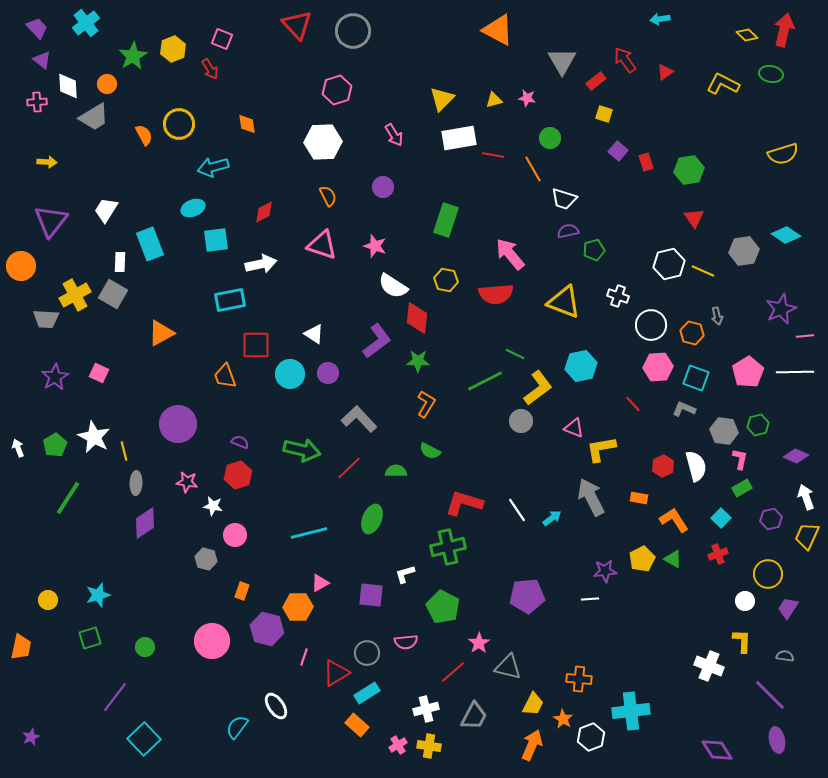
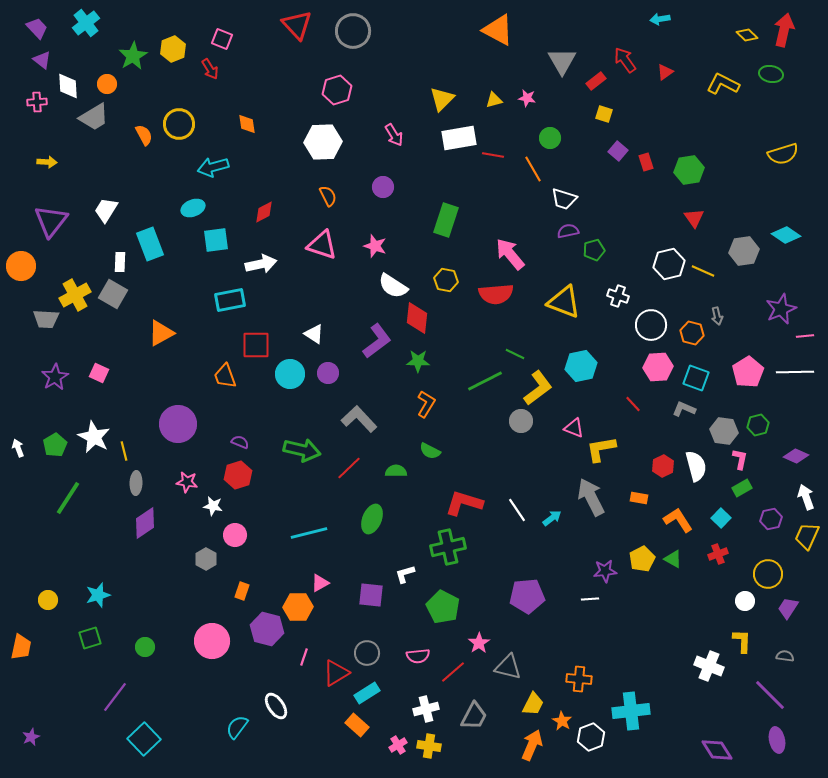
orange L-shape at (674, 520): moved 4 px right
gray hexagon at (206, 559): rotated 15 degrees clockwise
pink semicircle at (406, 642): moved 12 px right, 14 px down
orange star at (563, 719): moved 1 px left, 2 px down
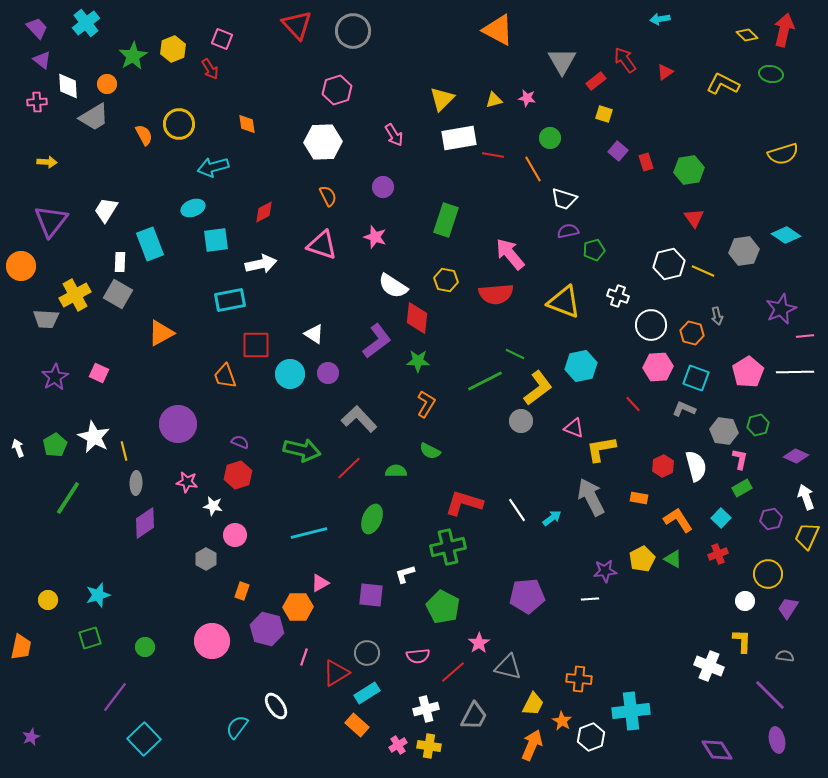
pink star at (375, 246): moved 9 px up
gray square at (113, 294): moved 5 px right
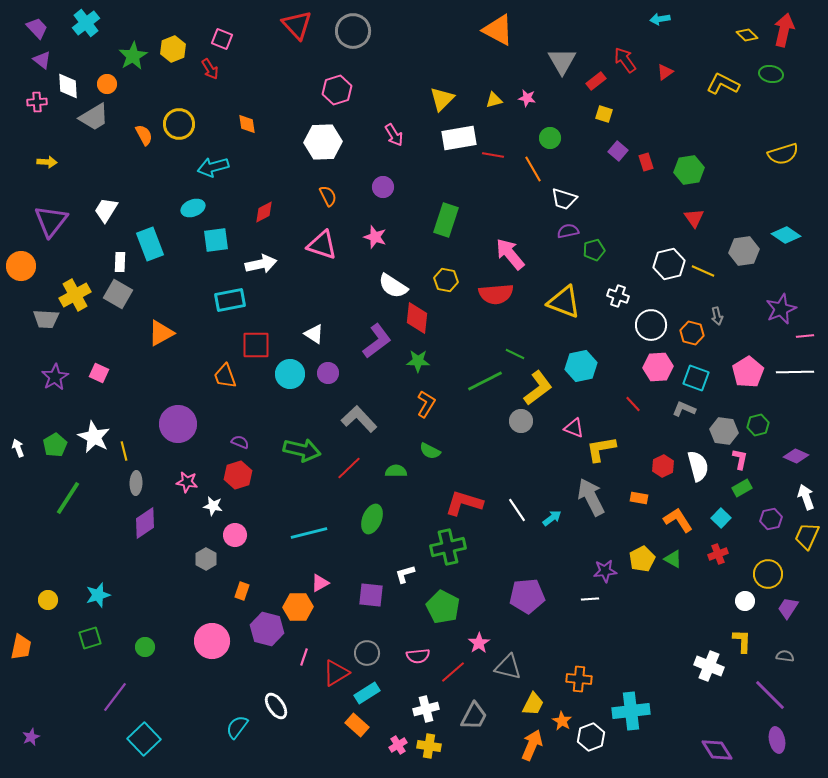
white semicircle at (696, 466): moved 2 px right
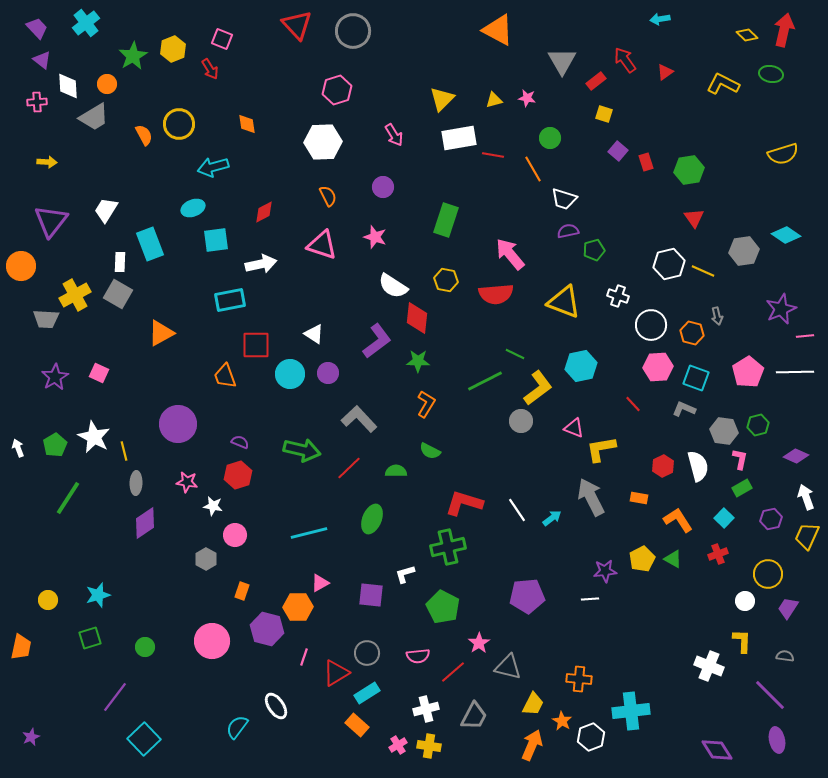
cyan square at (721, 518): moved 3 px right
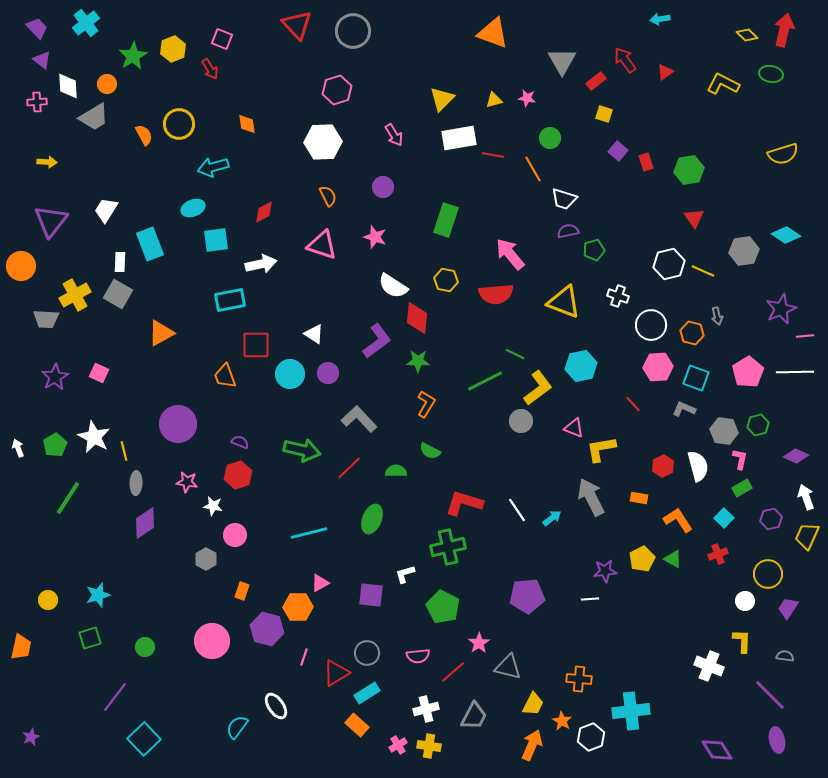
orange triangle at (498, 30): moved 5 px left, 3 px down; rotated 8 degrees counterclockwise
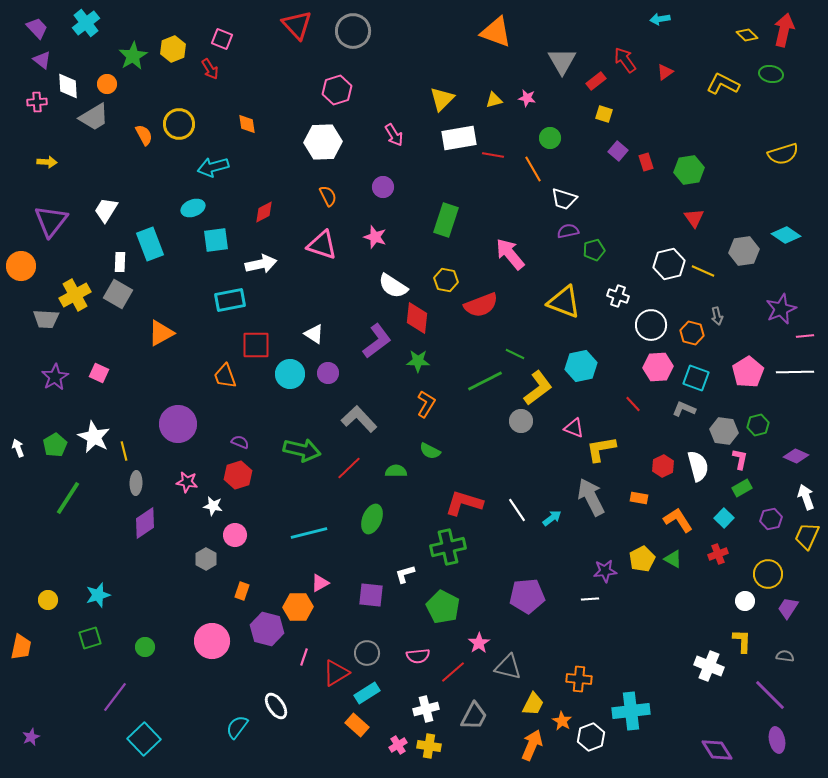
orange triangle at (493, 33): moved 3 px right, 1 px up
red semicircle at (496, 294): moved 15 px left, 11 px down; rotated 16 degrees counterclockwise
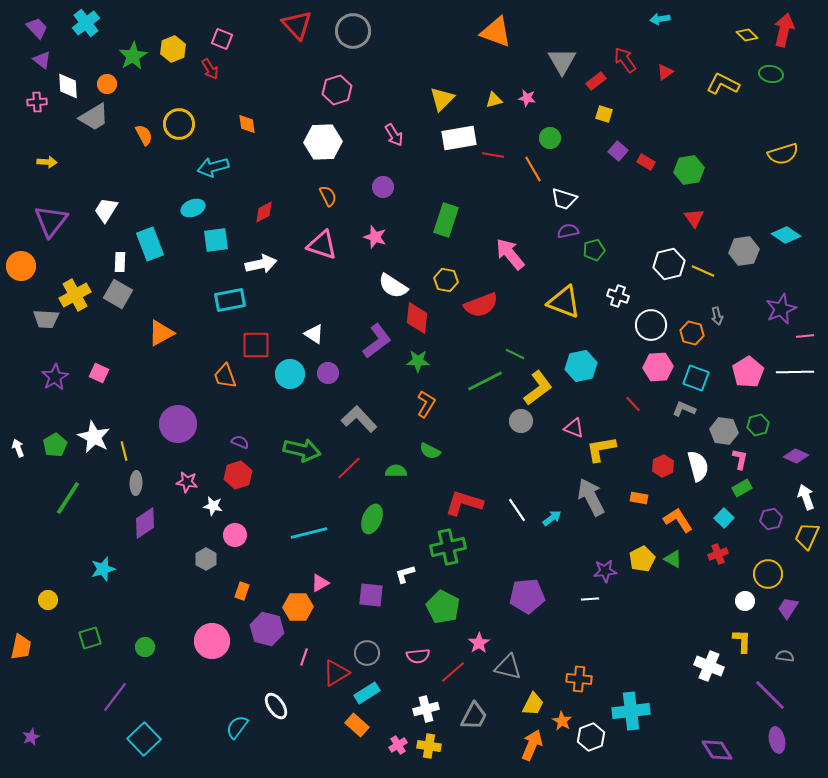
red rectangle at (646, 162): rotated 42 degrees counterclockwise
cyan star at (98, 595): moved 5 px right, 26 px up
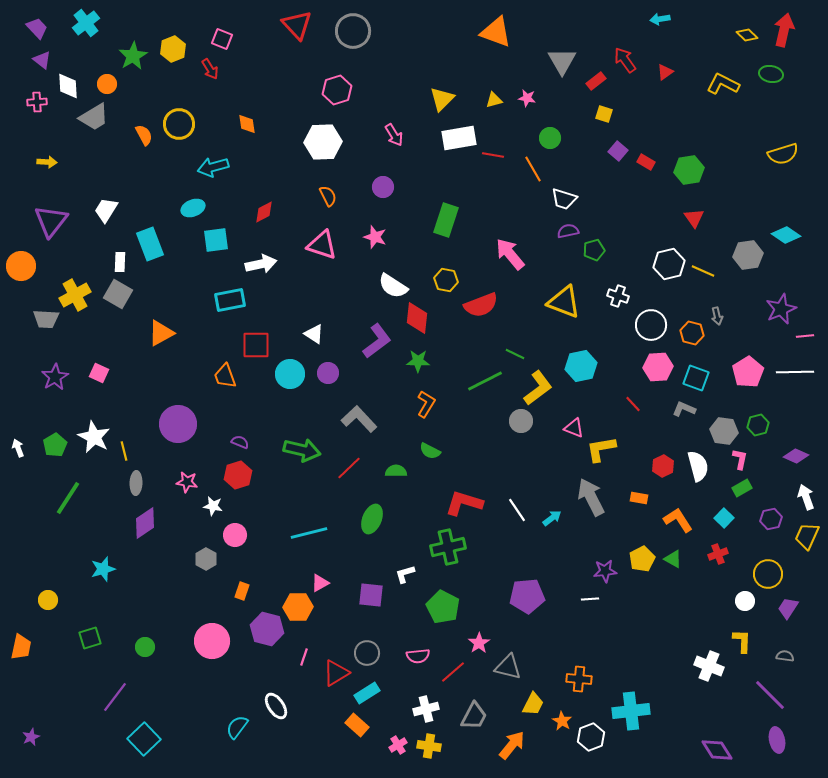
gray hexagon at (744, 251): moved 4 px right, 4 px down
orange arrow at (532, 745): moved 20 px left; rotated 16 degrees clockwise
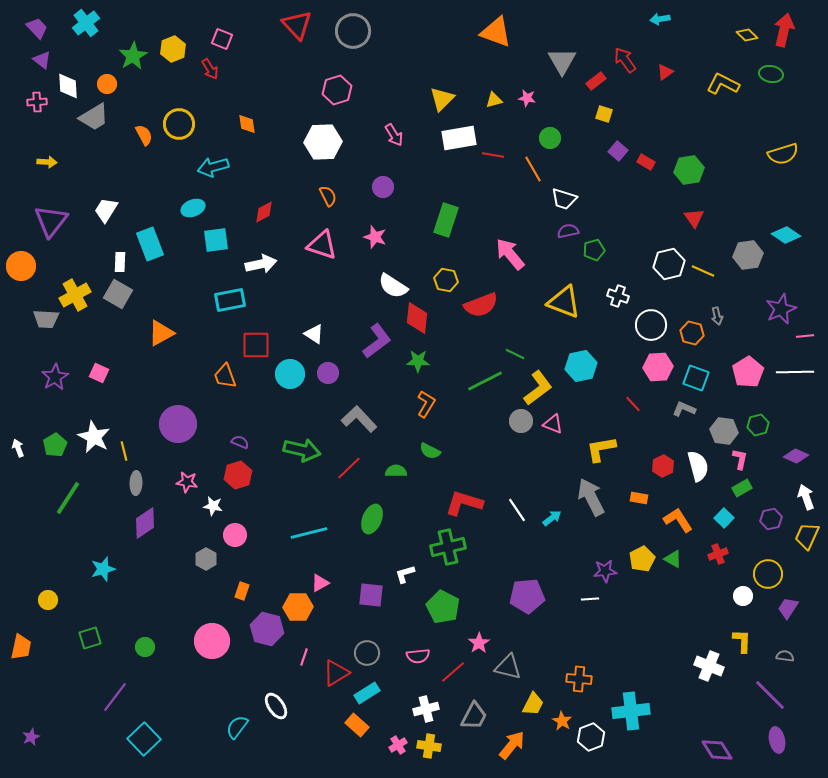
pink triangle at (574, 428): moved 21 px left, 4 px up
white circle at (745, 601): moved 2 px left, 5 px up
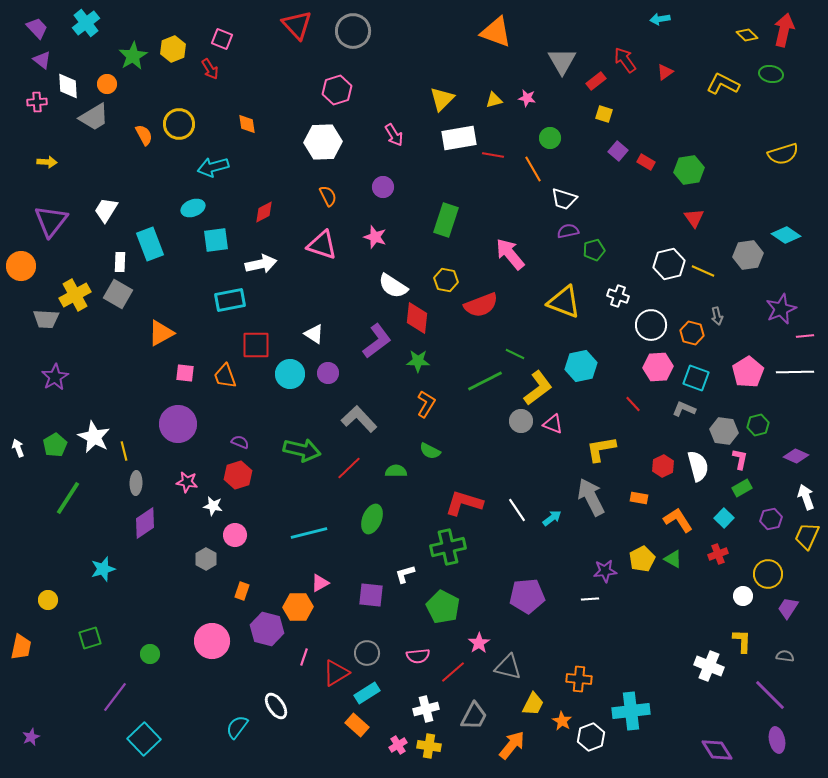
pink square at (99, 373): moved 86 px right; rotated 18 degrees counterclockwise
green circle at (145, 647): moved 5 px right, 7 px down
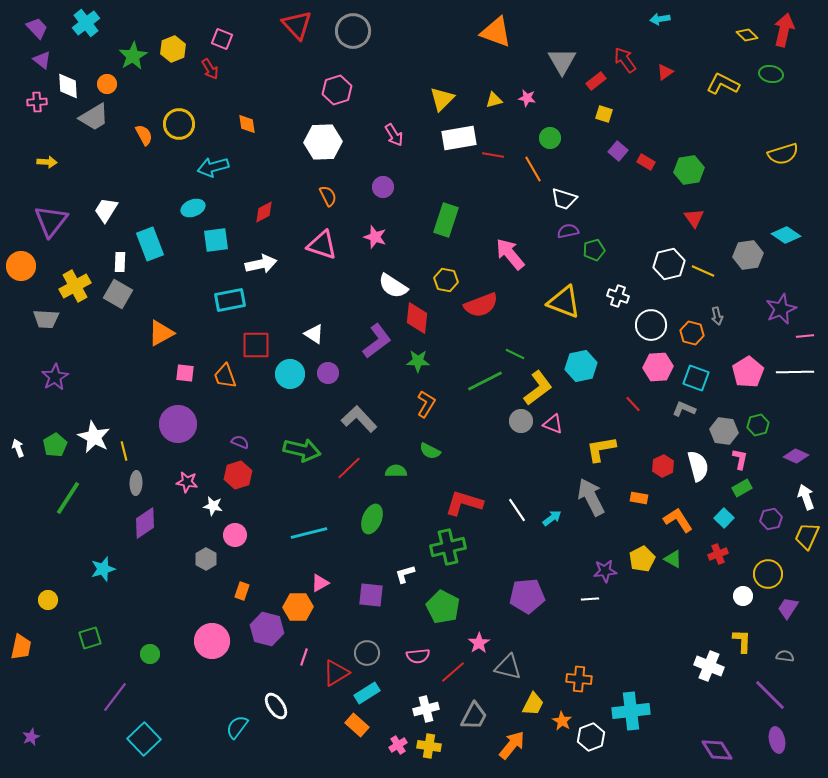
yellow cross at (75, 295): moved 9 px up
